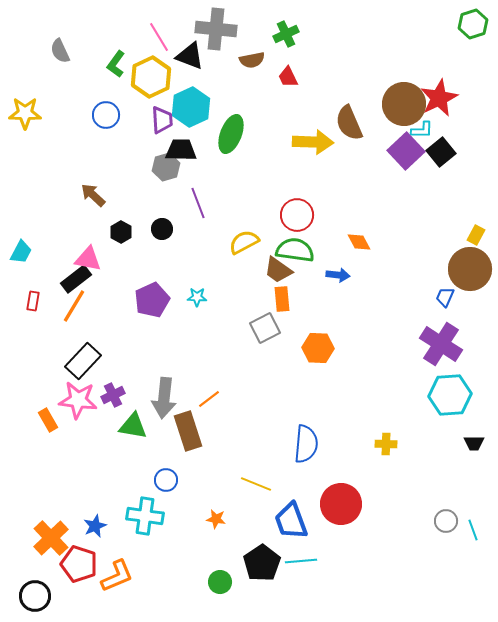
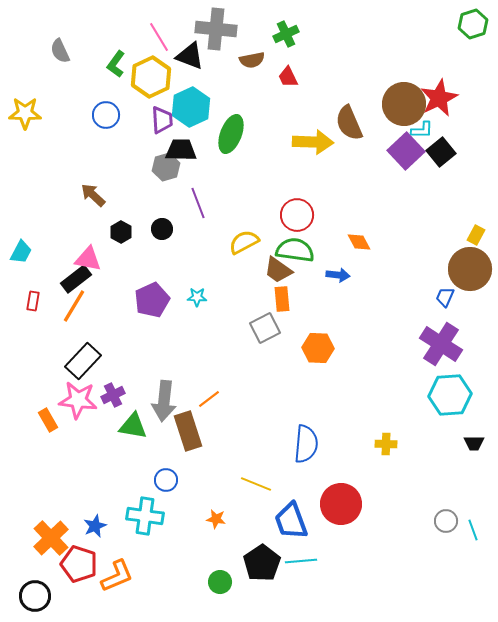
gray arrow at (164, 398): moved 3 px down
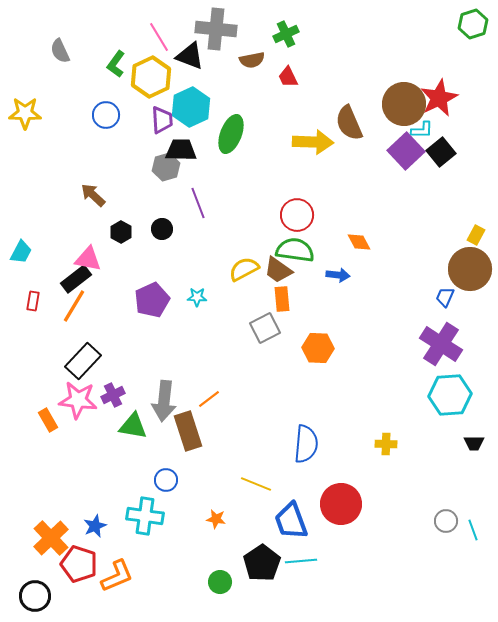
yellow semicircle at (244, 242): moved 27 px down
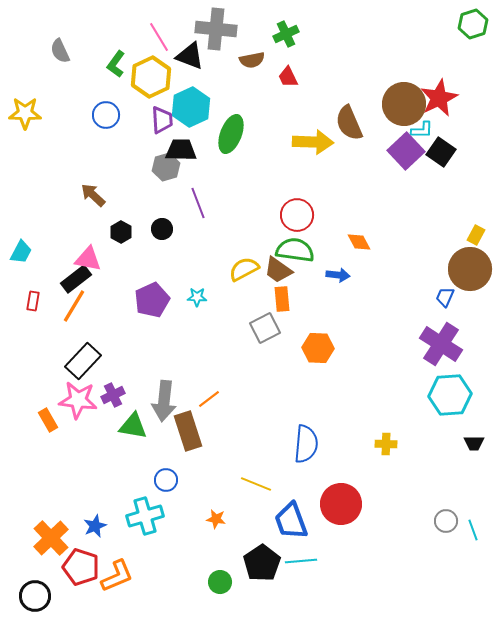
black square at (441, 152): rotated 16 degrees counterclockwise
cyan cross at (145, 516): rotated 24 degrees counterclockwise
red pentagon at (79, 564): moved 2 px right, 3 px down
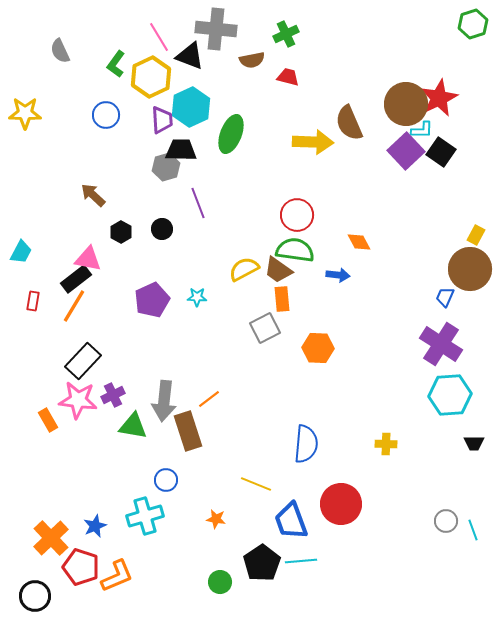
red trapezoid at (288, 77): rotated 130 degrees clockwise
brown circle at (404, 104): moved 2 px right
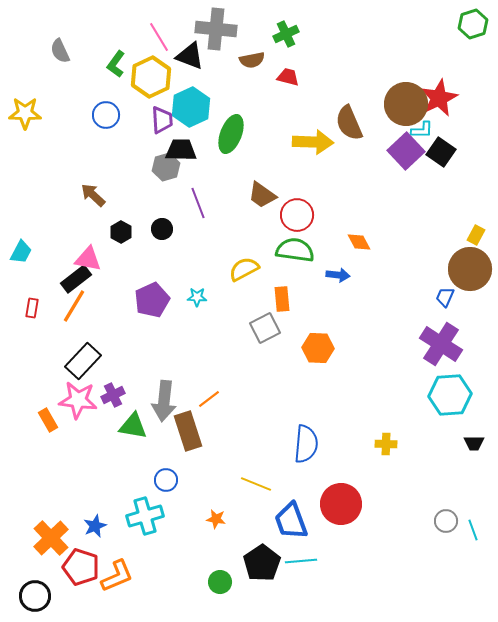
brown trapezoid at (278, 270): moved 16 px left, 75 px up
red rectangle at (33, 301): moved 1 px left, 7 px down
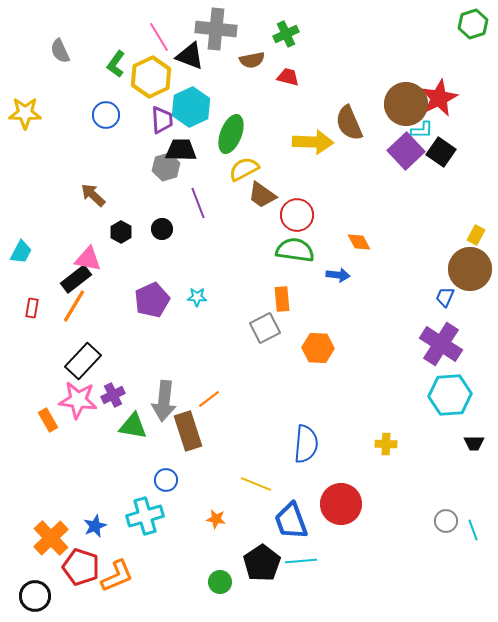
yellow semicircle at (244, 269): moved 100 px up
